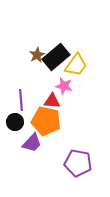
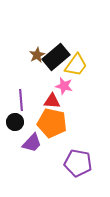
orange pentagon: moved 6 px right, 2 px down
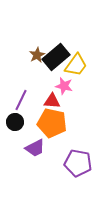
purple line: rotated 30 degrees clockwise
purple trapezoid: moved 3 px right, 5 px down; rotated 20 degrees clockwise
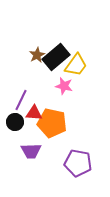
red triangle: moved 18 px left, 12 px down
purple trapezoid: moved 4 px left, 3 px down; rotated 25 degrees clockwise
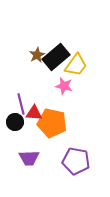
purple line: moved 4 px down; rotated 40 degrees counterclockwise
purple trapezoid: moved 2 px left, 7 px down
purple pentagon: moved 2 px left, 2 px up
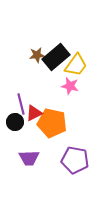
brown star: rotated 21 degrees clockwise
pink star: moved 6 px right
red triangle: rotated 30 degrees counterclockwise
purple pentagon: moved 1 px left, 1 px up
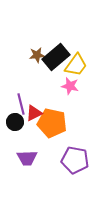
purple trapezoid: moved 2 px left
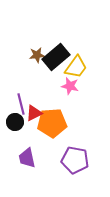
yellow trapezoid: moved 2 px down
orange pentagon: rotated 16 degrees counterclockwise
purple trapezoid: rotated 80 degrees clockwise
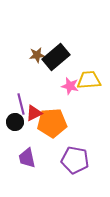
yellow trapezoid: moved 13 px right, 13 px down; rotated 130 degrees counterclockwise
